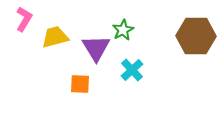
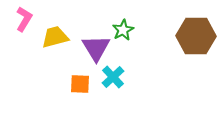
cyan cross: moved 19 px left, 7 px down
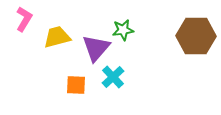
green star: rotated 20 degrees clockwise
yellow trapezoid: moved 2 px right
purple triangle: rotated 12 degrees clockwise
orange square: moved 4 px left, 1 px down
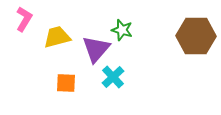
green star: moved 1 px left; rotated 25 degrees clockwise
purple triangle: moved 1 px down
orange square: moved 10 px left, 2 px up
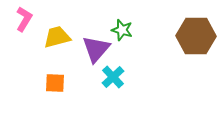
orange square: moved 11 px left
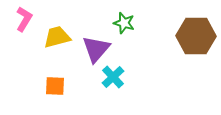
green star: moved 2 px right, 7 px up
orange square: moved 3 px down
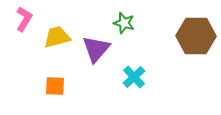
cyan cross: moved 21 px right
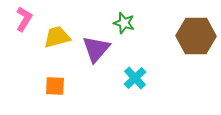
cyan cross: moved 1 px right, 1 px down
